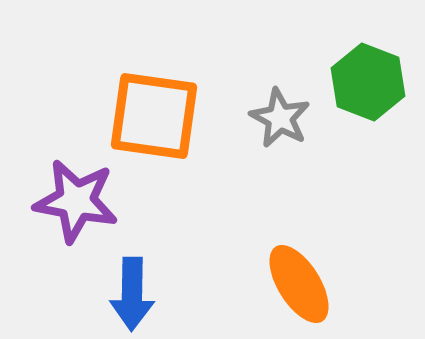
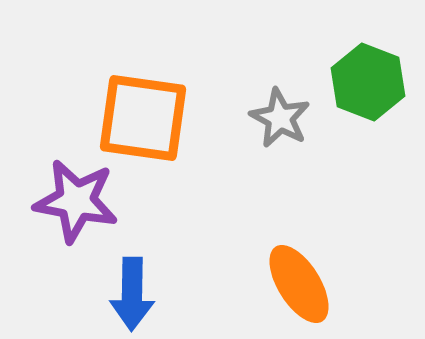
orange square: moved 11 px left, 2 px down
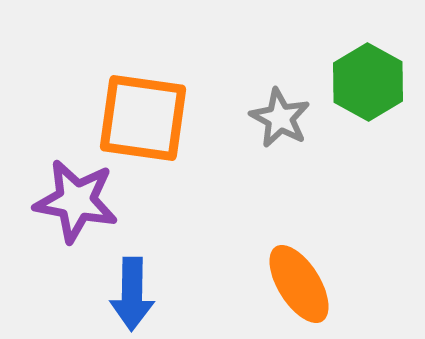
green hexagon: rotated 8 degrees clockwise
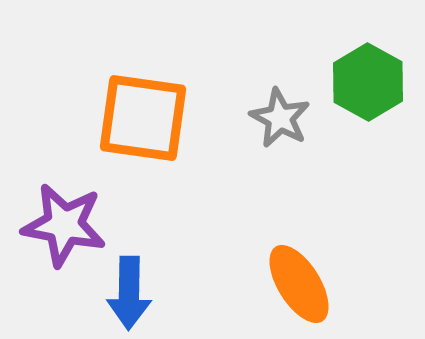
purple star: moved 12 px left, 24 px down
blue arrow: moved 3 px left, 1 px up
